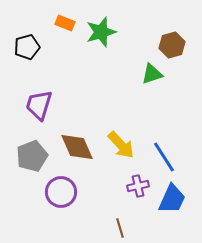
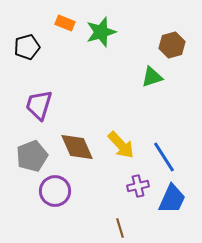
green triangle: moved 3 px down
purple circle: moved 6 px left, 1 px up
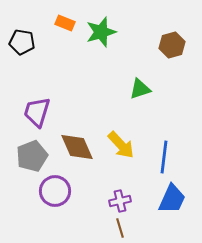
black pentagon: moved 5 px left, 5 px up; rotated 25 degrees clockwise
green triangle: moved 12 px left, 12 px down
purple trapezoid: moved 2 px left, 7 px down
blue line: rotated 40 degrees clockwise
purple cross: moved 18 px left, 15 px down
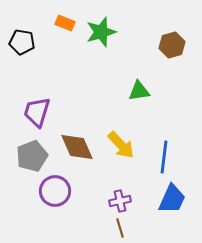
green triangle: moved 1 px left, 2 px down; rotated 10 degrees clockwise
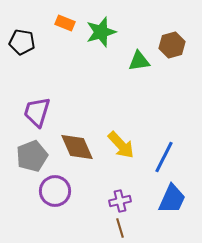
green triangle: moved 30 px up
blue line: rotated 20 degrees clockwise
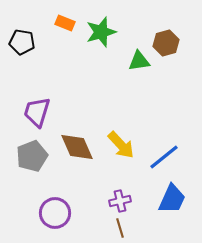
brown hexagon: moved 6 px left, 2 px up
blue line: rotated 24 degrees clockwise
purple circle: moved 22 px down
